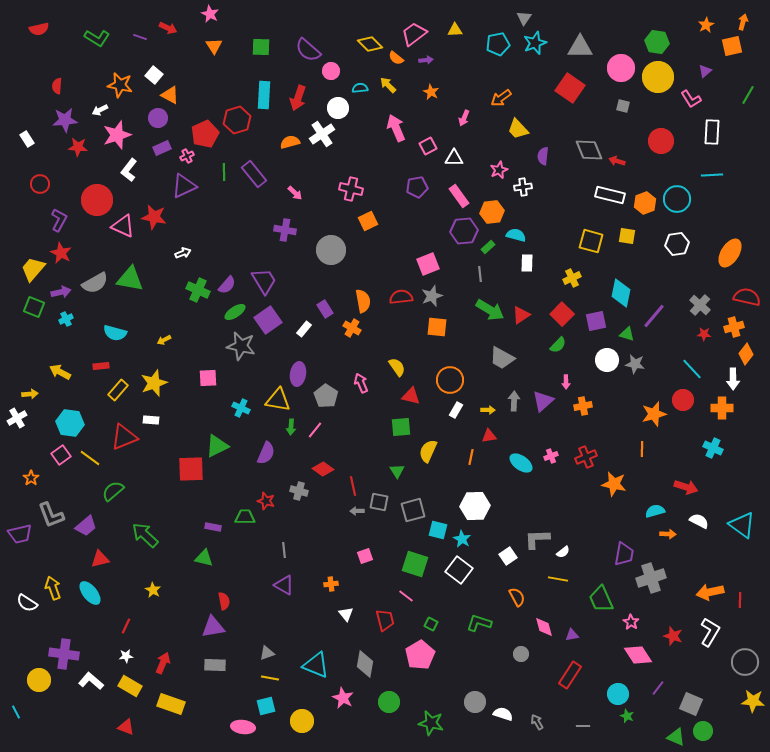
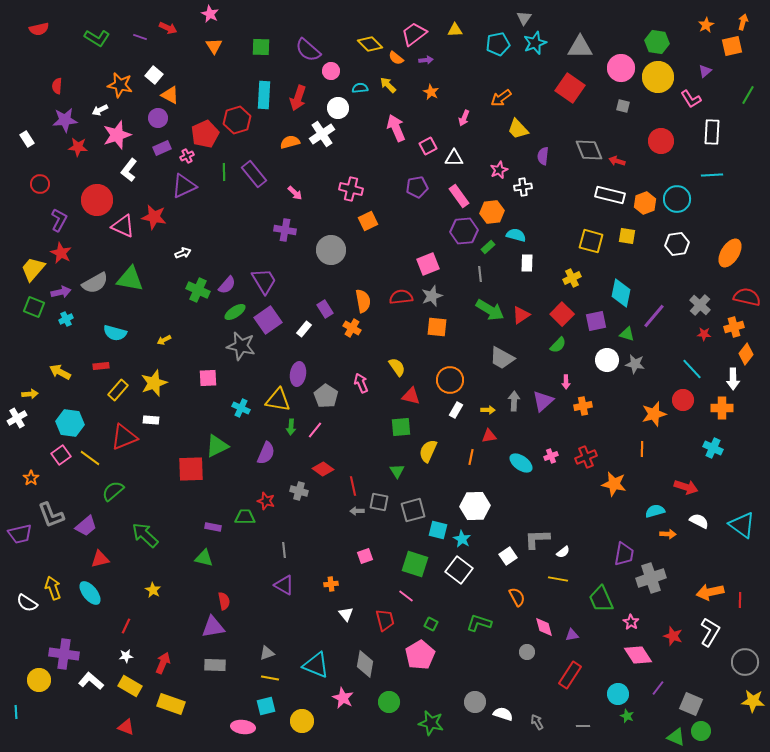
gray circle at (521, 654): moved 6 px right, 2 px up
cyan line at (16, 712): rotated 24 degrees clockwise
green circle at (703, 731): moved 2 px left
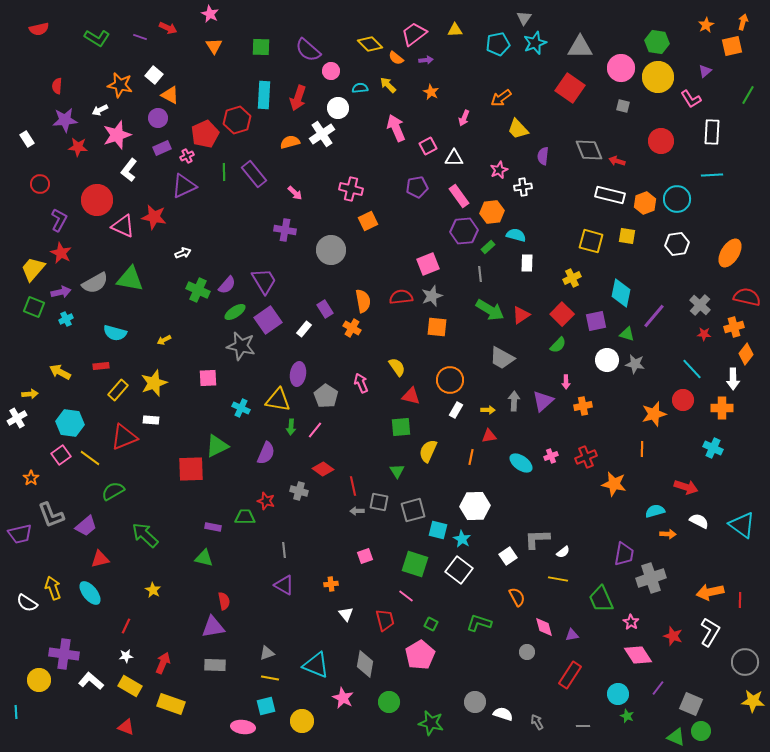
green semicircle at (113, 491): rotated 10 degrees clockwise
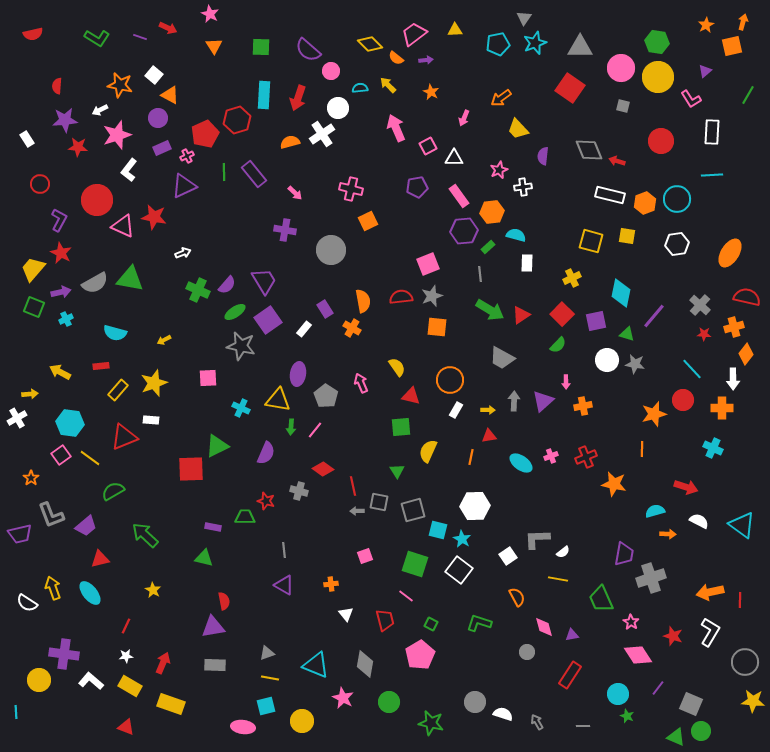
red semicircle at (39, 29): moved 6 px left, 5 px down
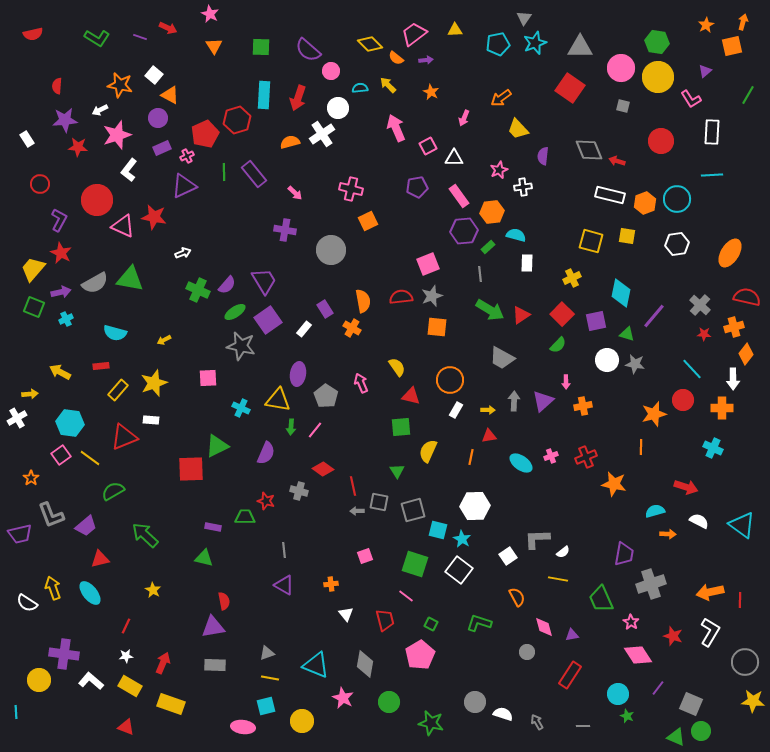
orange line at (642, 449): moved 1 px left, 2 px up
gray cross at (651, 578): moved 6 px down
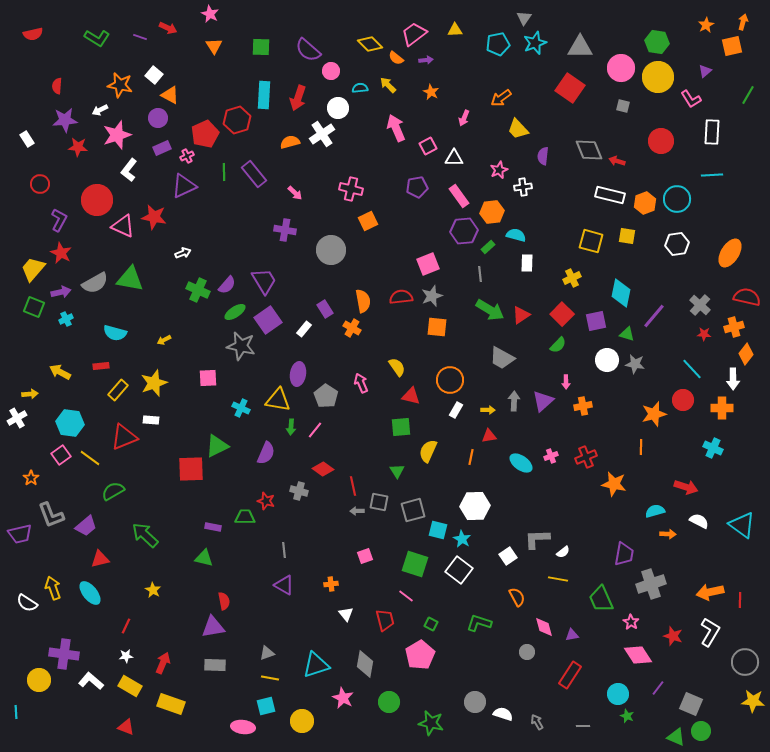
cyan triangle at (316, 665): rotated 40 degrees counterclockwise
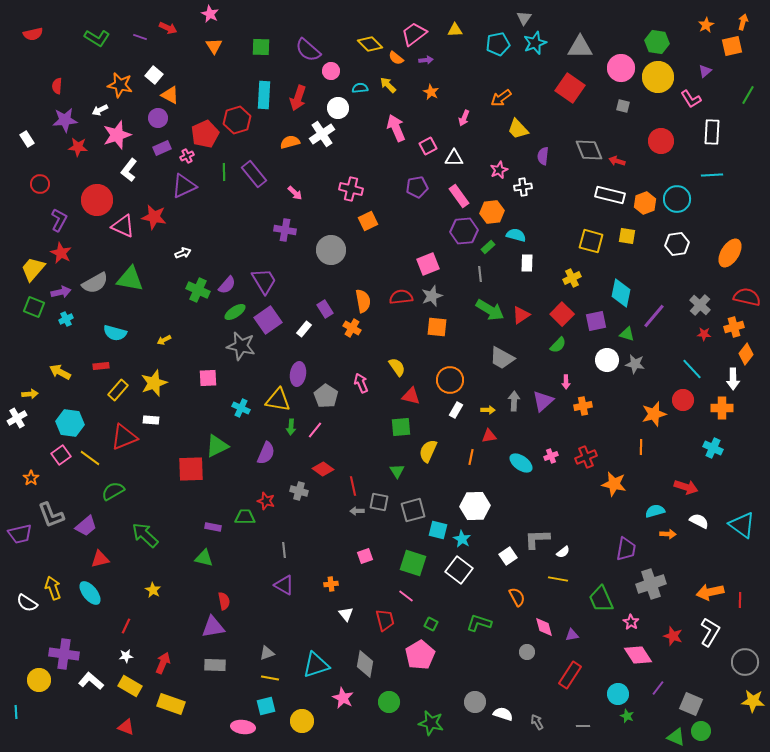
purple trapezoid at (624, 554): moved 2 px right, 5 px up
green square at (415, 564): moved 2 px left, 1 px up
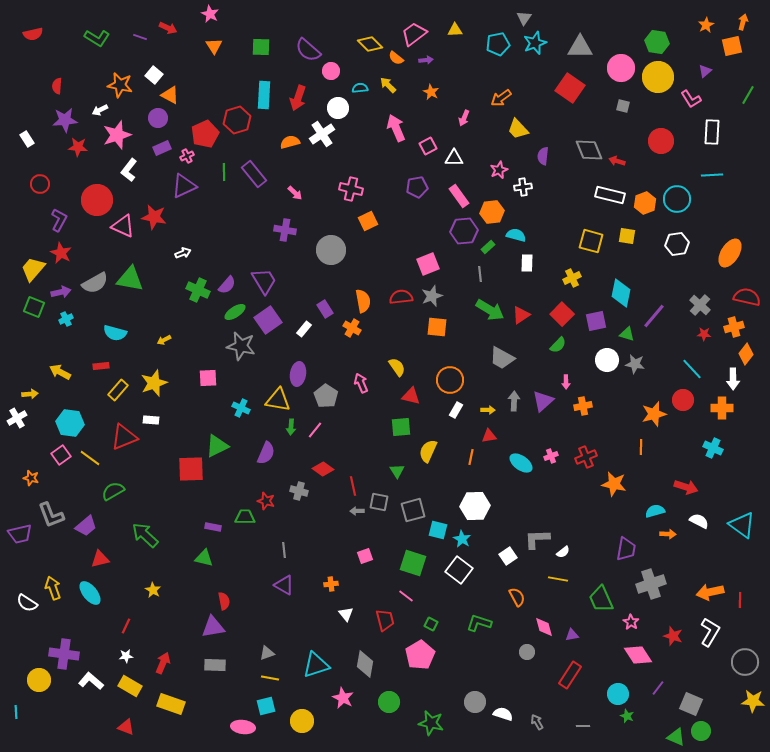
orange star at (31, 478): rotated 21 degrees counterclockwise
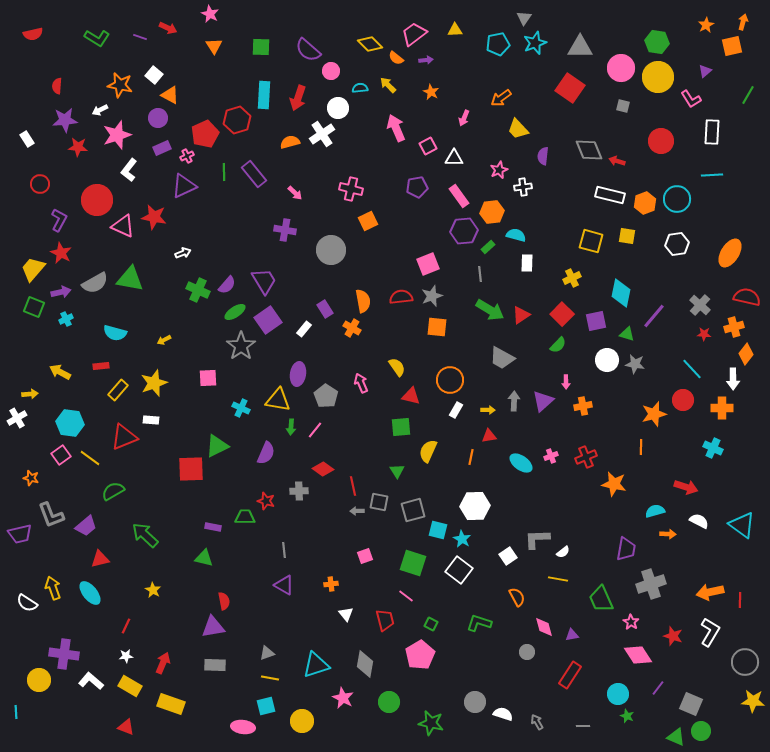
gray star at (241, 346): rotated 24 degrees clockwise
gray cross at (299, 491): rotated 18 degrees counterclockwise
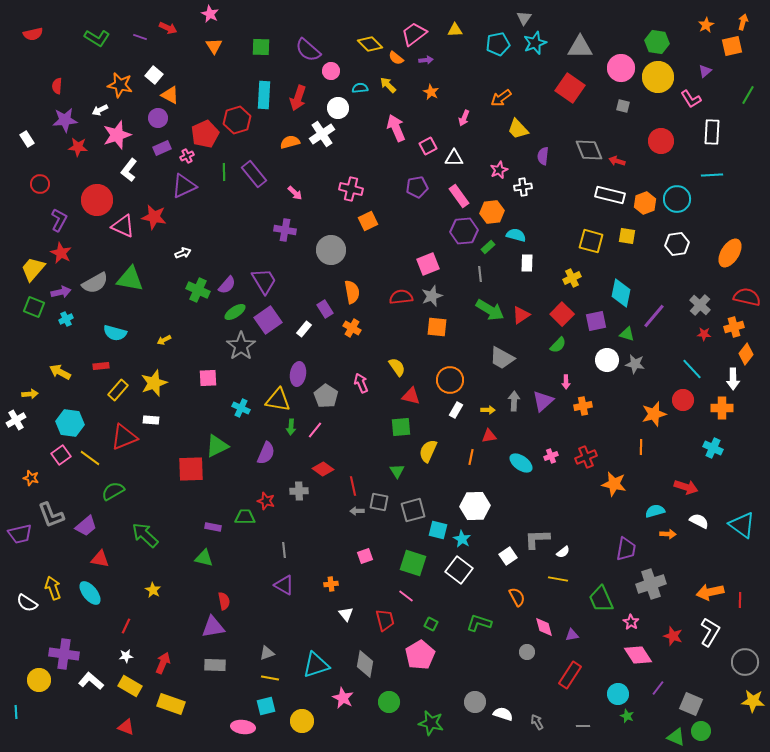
orange semicircle at (363, 301): moved 11 px left, 9 px up
white cross at (17, 418): moved 1 px left, 2 px down
red triangle at (100, 559): rotated 24 degrees clockwise
